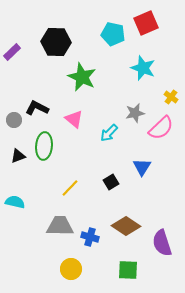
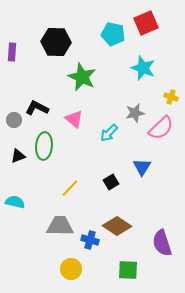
purple rectangle: rotated 42 degrees counterclockwise
yellow cross: rotated 16 degrees counterclockwise
brown diamond: moved 9 px left
blue cross: moved 3 px down
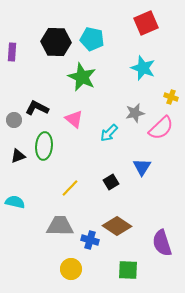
cyan pentagon: moved 21 px left, 5 px down
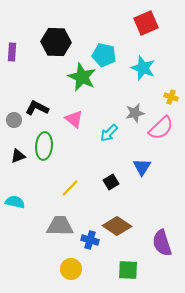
cyan pentagon: moved 12 px right, 16 px down
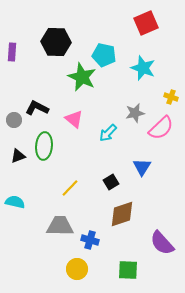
cyan arrow: moved 1 px left
brown diamond: moved 5 px right, 12 px up; rotated 52 degrees counterclockwise
purple semicircle: rotated 24 degrees counterclockwise
yellow circle: moved 6 px right
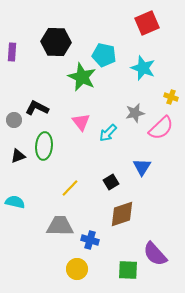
red square: moved 1 px right
pink triangle: moved 7 px right, 3 px down; rotated 12 degrees clockwise
purple semicircle: moved 7 px left, 11 px down
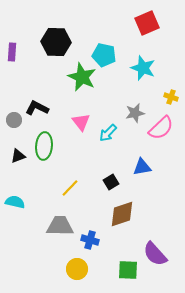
blue triangle: rotated 48 degrees clockwise
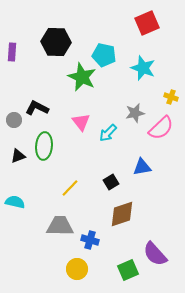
green square: rotated 25 degrees counterclockwise
